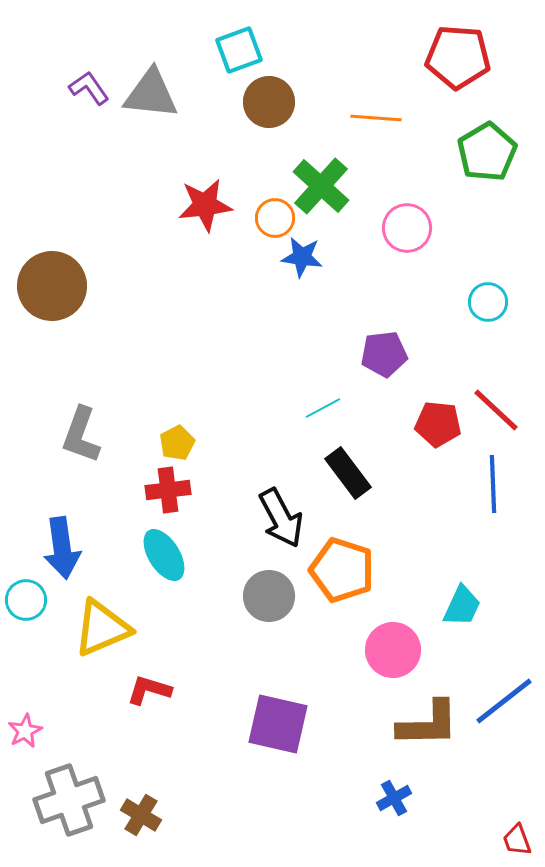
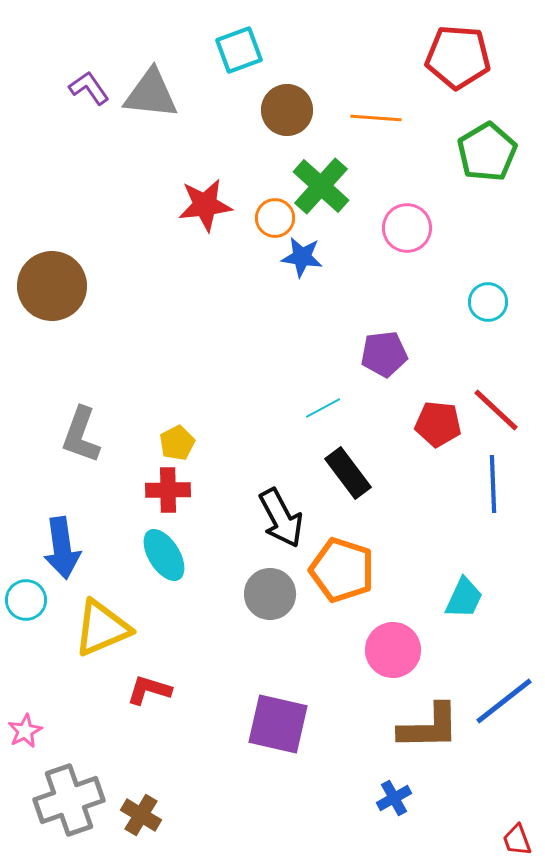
brown circle at (269, 102): moved 18 px right, 8 px down
red cross at (168, 490): rotated 6 degrees clockwise
gray circle at (269, 596): moved 1 px right, 2 px up
cyan trapezoid at (462, 606): moved 2 px right, 8 px up
brown L-shape at (428, 724): moved 1 px right, 3 px down
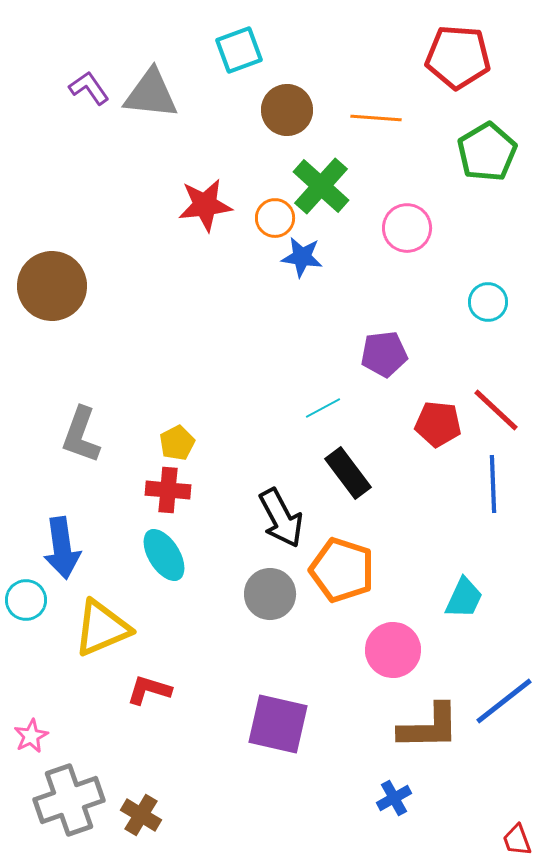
red cross at (168, 490): rotated 6 degrees clockwise
pink star at (25, 731): moved 6 px right, 5 px down
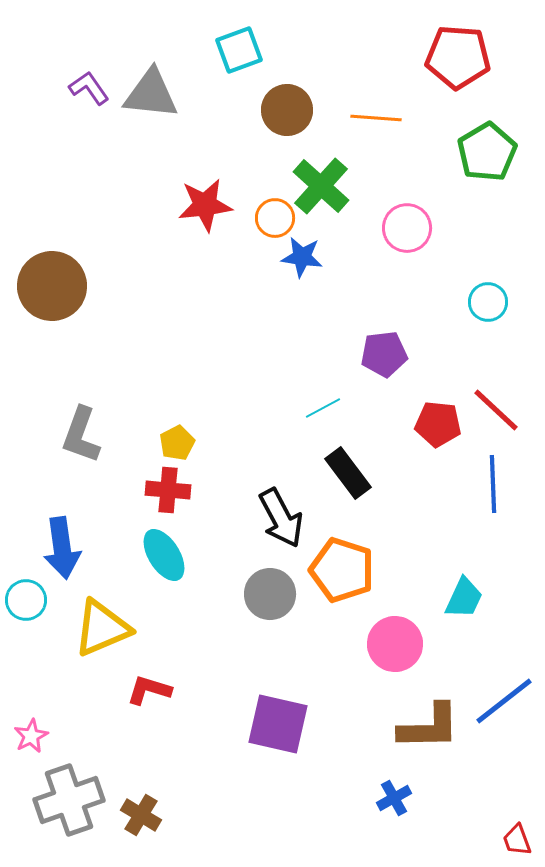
pink circle at (393, 650): moved 2 px right, 6 px up
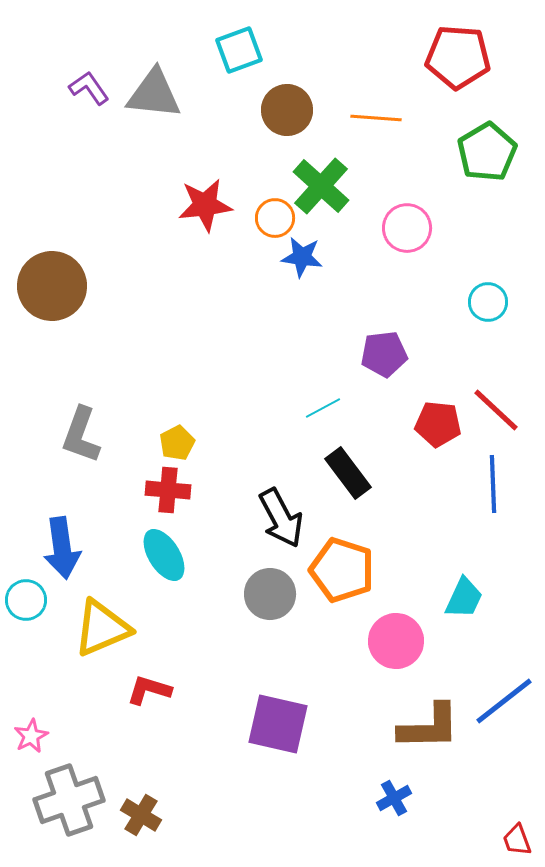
gray triangle at (151, 94): moved 3 px right
pink circle at (395, 644): moved 1 px right, 3 px up
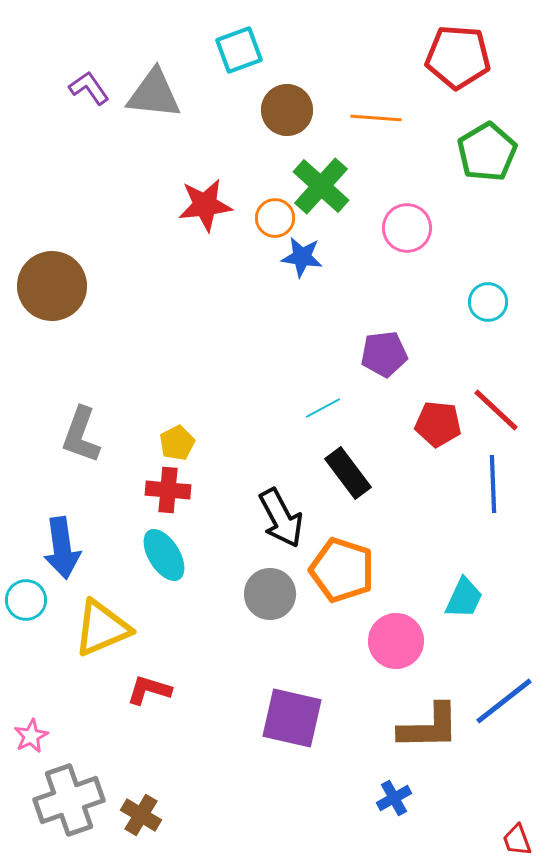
purple square at (278, 724): moved 14 px right, 6 px up
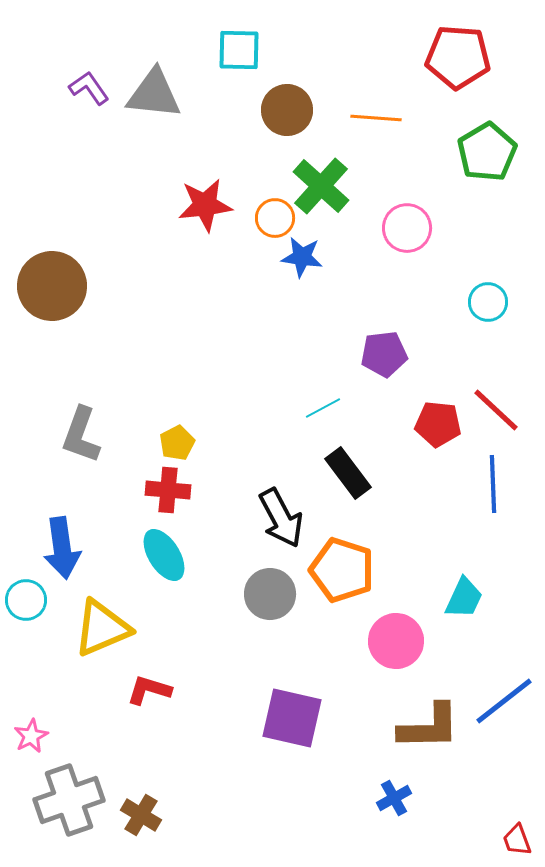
cyan square at (239, 50): rotated 21 degrees clockwise
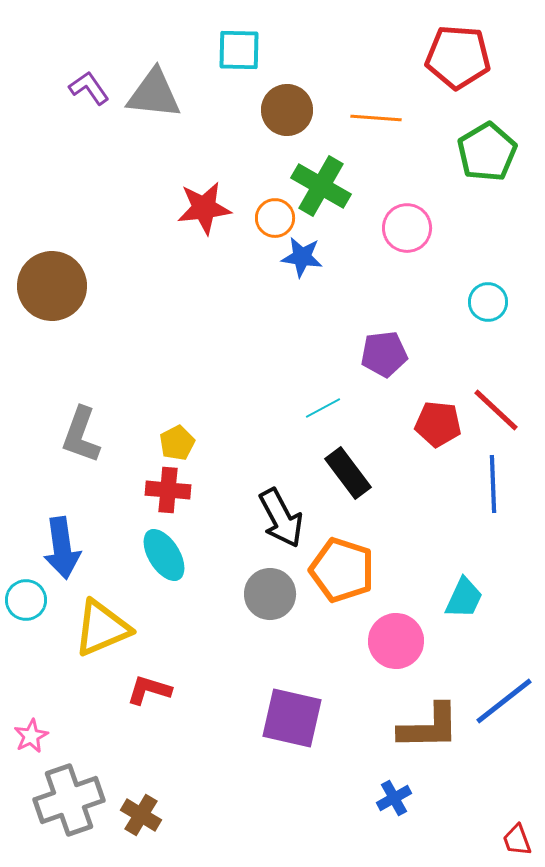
green cross at (321, 186): rotated 12 degrees counterclockwise
red star at (205, 205): moved 1 px left, 3 px down
